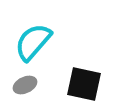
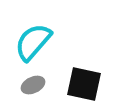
gray ellipse: moved 8 px right
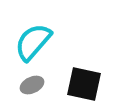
gray ellipse: moved 1 px left
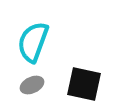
cyan semicircle: rotated 21 degrees counterclockwise
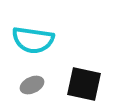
cyan semicircle: moved 2 px up; rotated 102 degrees counterclockwise
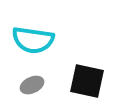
black square: moved 3 px right, 3 px up
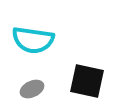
gray ellipse: moved 4 px down
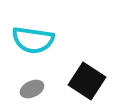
black square: rotated 21 degrees clockwise
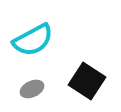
cyan semicircle: rotated 36 degrees counterclockwise
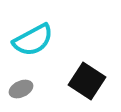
gray ellipse: moved 11 px left
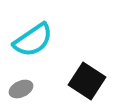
cyan semicircle: rotated 6 degrees counterclockwise
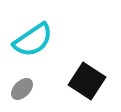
gray ellipse: moved 1 px right; rotated 20 degrees counterclockwise
